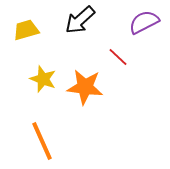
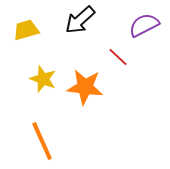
purple semicircle: moved 3 px down
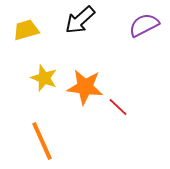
red line: moved 50 px down
yellow star: moved 1 px right, 1 px up
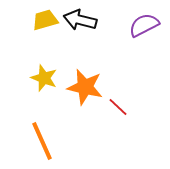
black arrow: rotated 56 degrees clockwise
yellow trapezoid: moved 19 px right, 10 px up
orange star: rotated 6 degrees clockwise
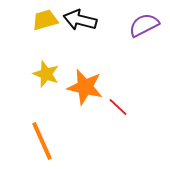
yellow star: moved 2 px right, 4 px up
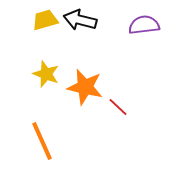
purple semicircle: rotated 20 degrees clockwise
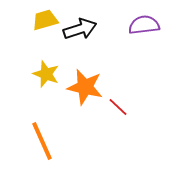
black arrow: moved 9 px down; rotated 148 degrees clockwise
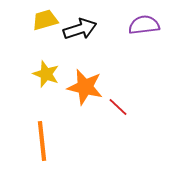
orange line: rotated 18 degrees clockwise
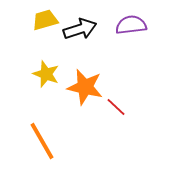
purple semicircle: moved 13 px left
red line: moved 2 px left
orange line: rotated 24 degrees counterclockwise
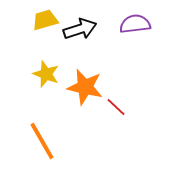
purple semicircle: moved 4 px right, 1 px up
